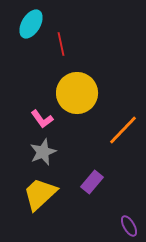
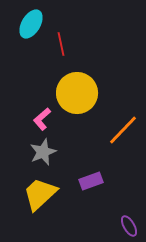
pink L-shape: rotated 85 degrees clockwise
purple rectangle: moved 1 px left, 1 px up; rotated 30 degrees clockwise
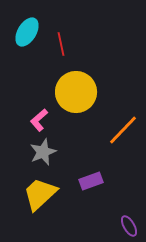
cyan ellipse: moved 4 px left, 8 px down
yellow circle: moved 1 px left, 1 px up
pink L-shape: moved 3 px left, 1 px down
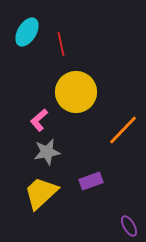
gray star: moved 4 px right; rotated 12 degrees clockwise
yellow trapezoid: moved 1 px right, 1 px up
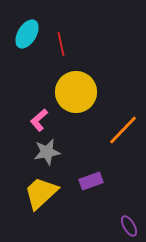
cyan ellipse: moved 2 px down
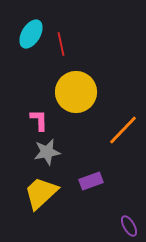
cyan ellipse: moved 4 px right
pink L-shape: rotated 130 degrees clockwise
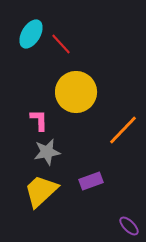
red line: rotated 30 degrees counterclockwise
yellow trapezoid: moved 2 px up
purple ellipse: rotated 15 degrees counterclockwise
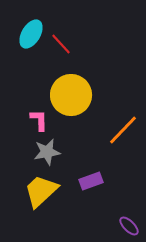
yellow circle: moved 5 px left, 3 px down
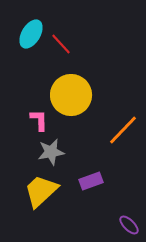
gray star: moved 4 px right
purple ellipse: moved 1 px up
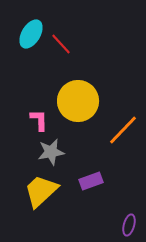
yellow circle: moved 7 px right, 6 px down
purple ellipse: rotated 60 degrees clockwise
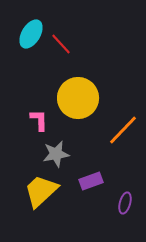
yellow circle: moved 3 px up
gray star: moved 5 px right, 2 px down
purple ellipse: moved 4 px left, 22 px up
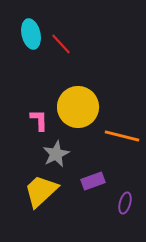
cyan ellipse: rotated 44 degrees counterclockwise
yellow circle: moved 9 px down
orange line: moved 1 px left, 6 px down; rotated 60 degrees clockwise
gray star: rotated 16 degrees counterclockwise
purple rectangle: moved 2 px right
